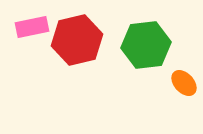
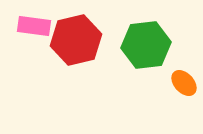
pink rectangle: moved 2 px right, 1 px up; rotated 20 degrees clockwise
red hexagon: moved 1 px left
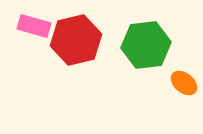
pink rectangle: rotated 8 degrees clockwise
orange ellipse: rotated 8 degrees counterclockwise
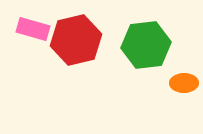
pink rectangle: moved 1 px left, 3 px down
orange ellipse: rotated 40 degrees counterclockwise
